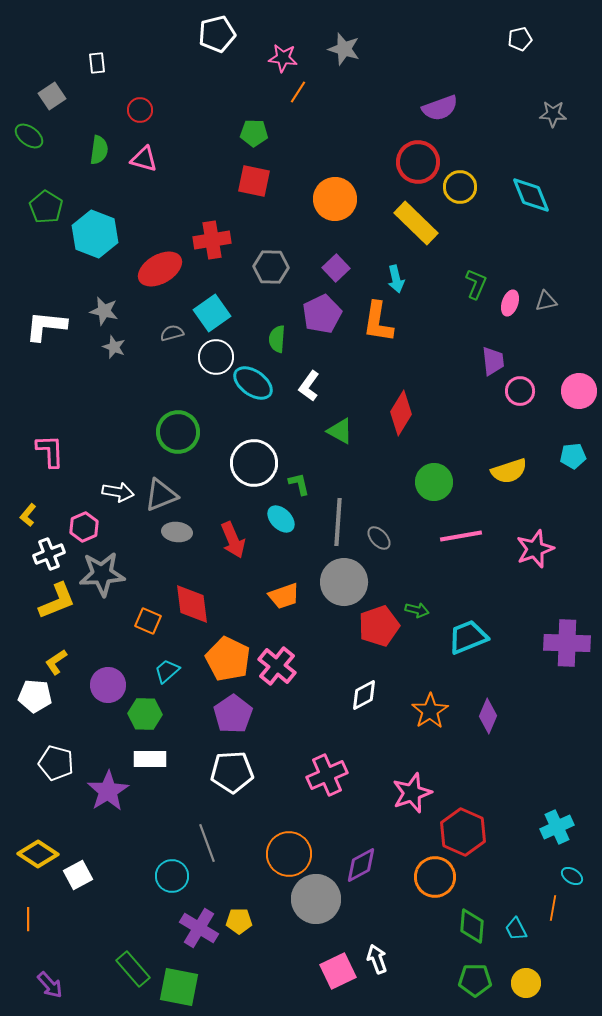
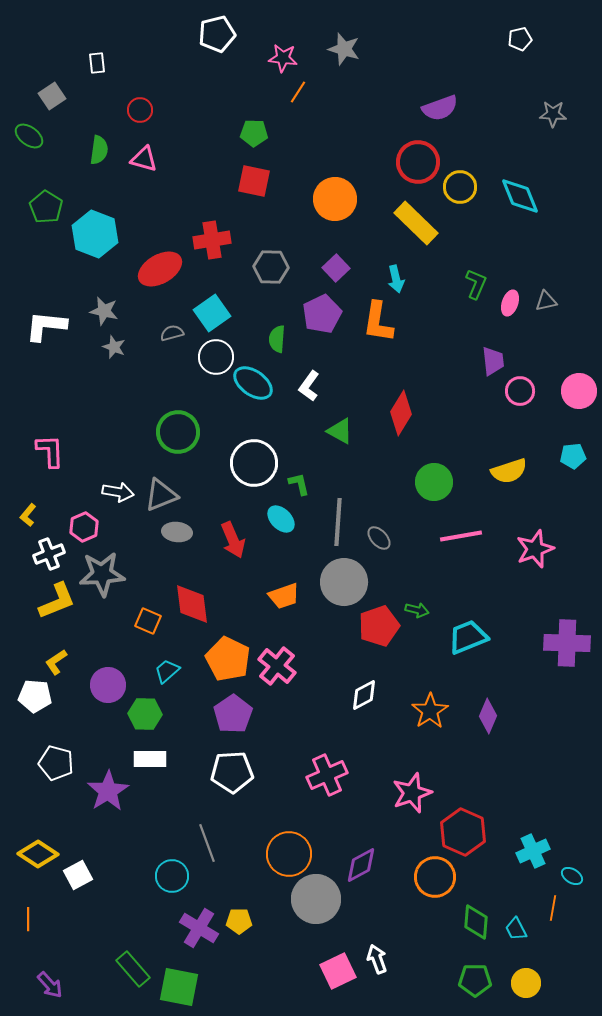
cyan diamond at (531, 195): moved 11 px left, 1 px down
cyan cross at (557, 827): moved 24 px left, 24 px down
green diamond at (472, 926): moved 4 px right, 4 px up
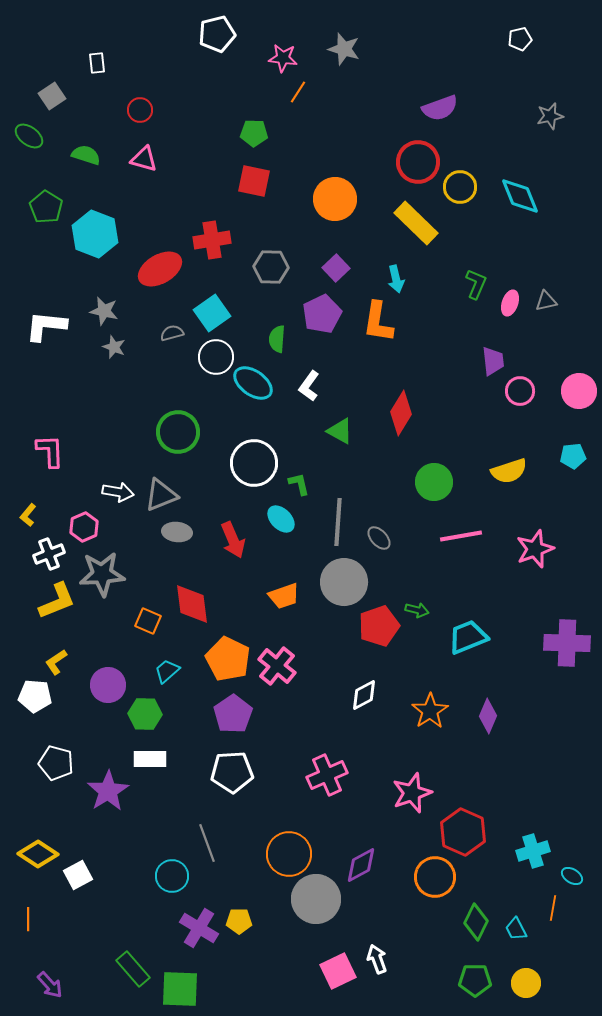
gray star at (553, 114): moved 3 px left, 2 px down; rotated 16 degrees counterclockwise
green semicircle at (99, 150): moved 13 px left, 5 px down; rotated 80 degrees counterclockwise
cyan cross at (533, 851): rotated 8 degrees clockwise
green diamond at (476, 922): rotated 21 degrees clockwise
green square at (179, 987): moved 1 px right, 2 px down; rotated 9 degrees counterclockwise
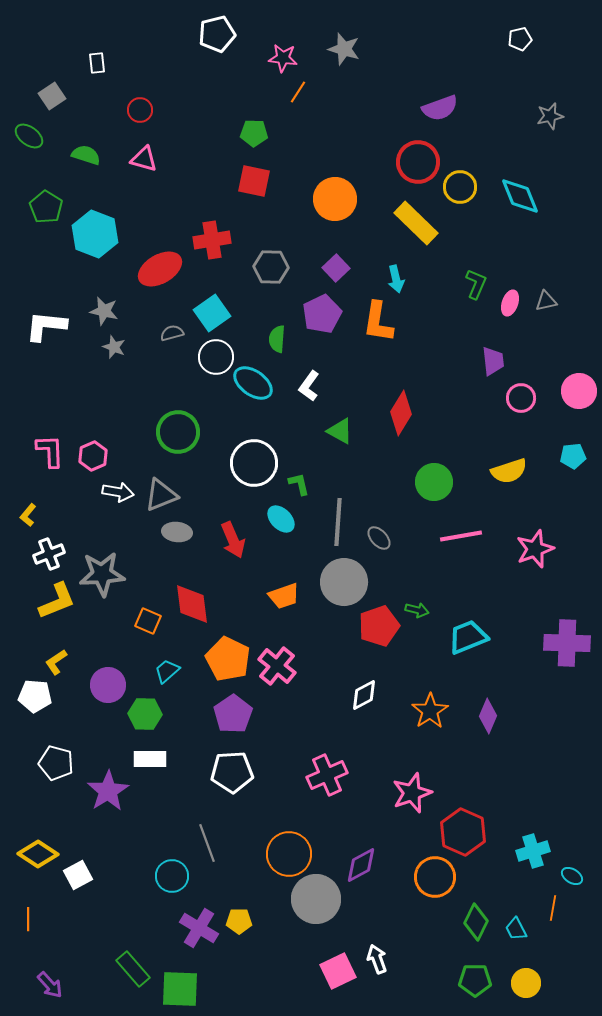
pink circle at (520, 391): moved 1 px right, 7 px down
pink hexagon at (84, 527): moved 9 px right, 71 px up
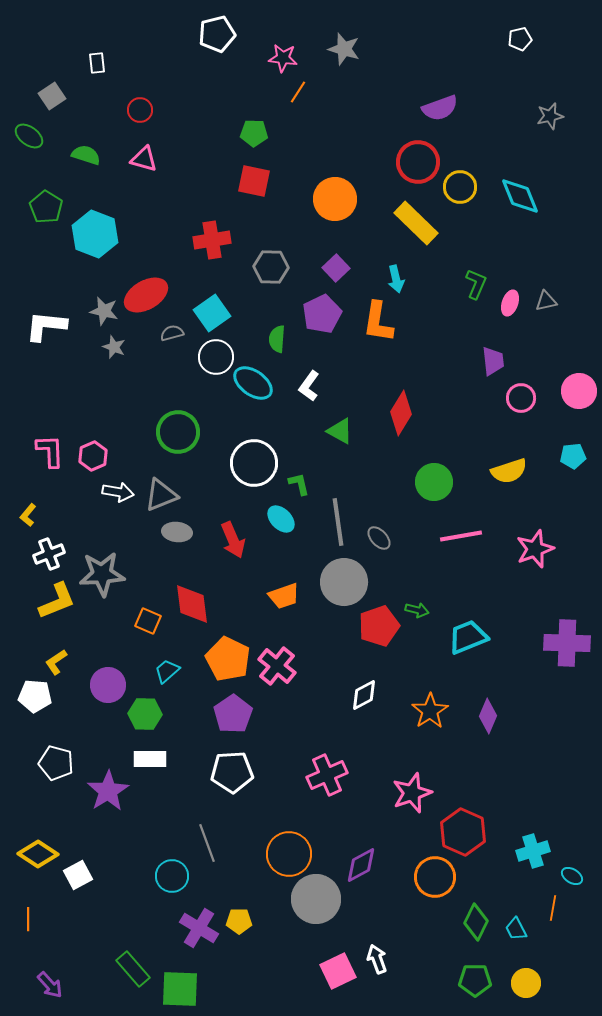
red ellipse at (160, 269): moved 14 px left, 26 px down
gray line at (338, 522): rotated 12 degrees counterclockwise
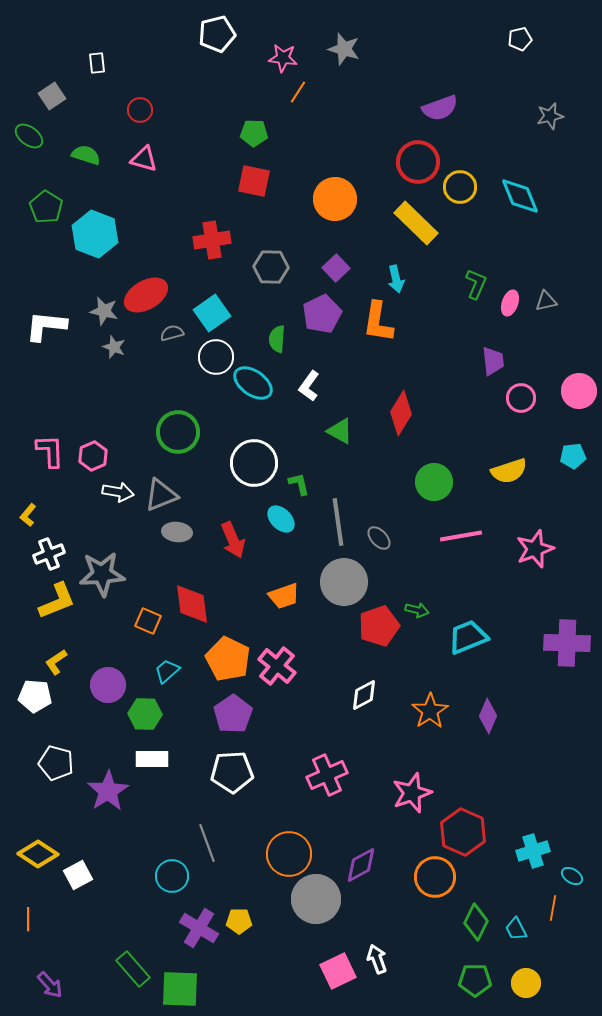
white rectangle at (150, 759): moved 2 px right
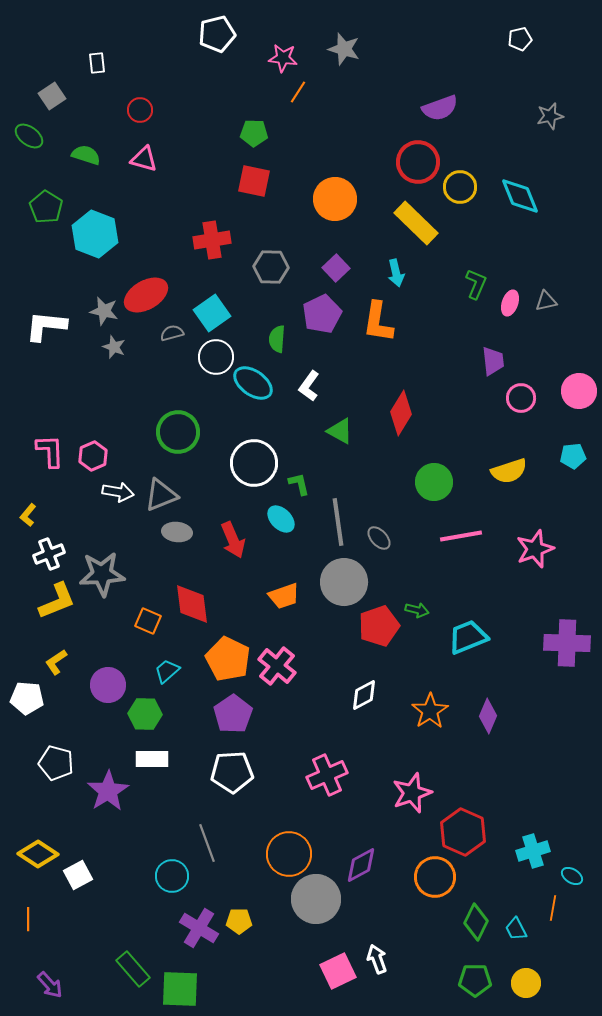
cyan arrow at (396, 279): moved 6 px up
white pentagon at (35, 696): moved 8 px left, 2 px down
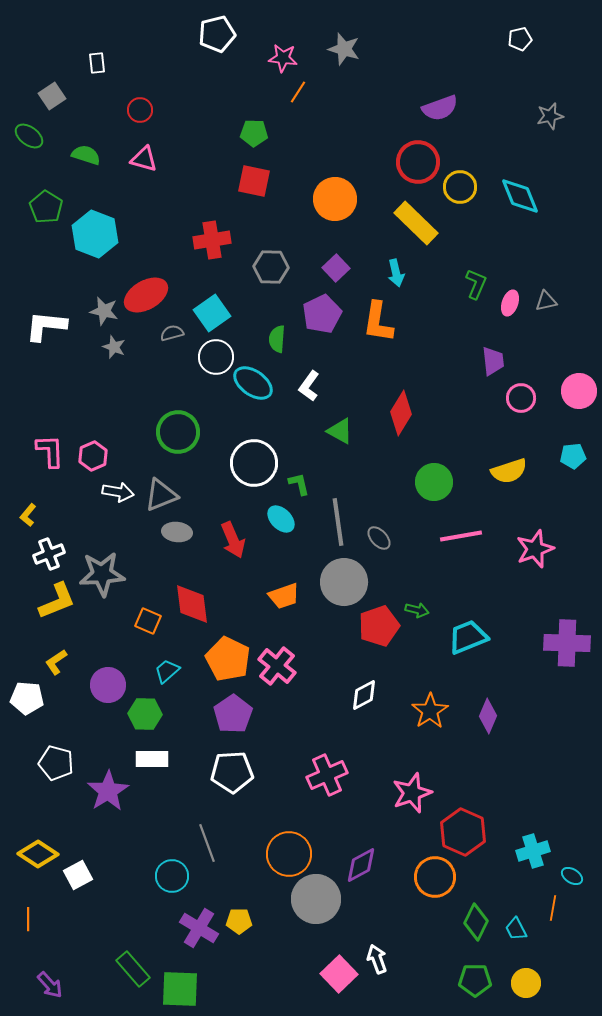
pink square at (338, 971): moved 1 px right, 3 px down; rotated 18 degrees counterclockwise
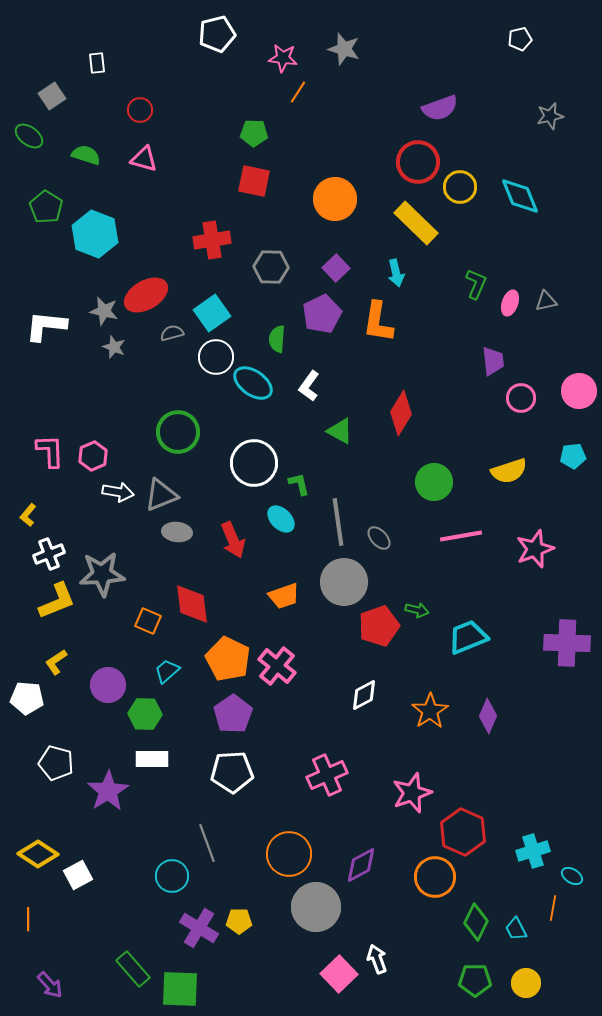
gray circle at (316, 899): moved 8 px down
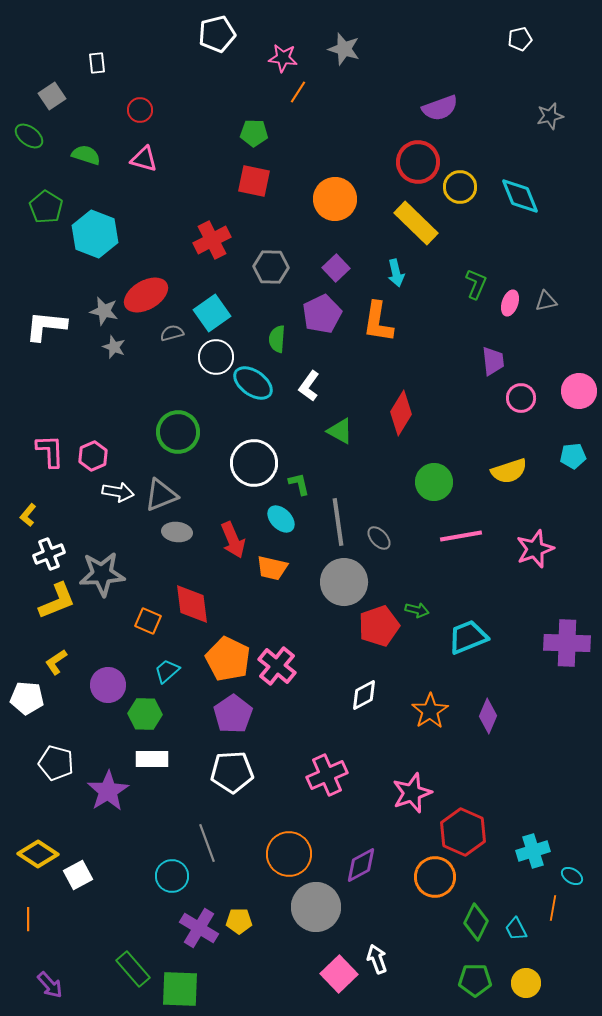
red cross at (212, 240): rotated 18 degrees counterclockwise
orange trapezoid at (284, 596): moved 12 px left, 28 px up; rotated 32 degrees clockwise
